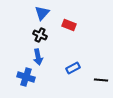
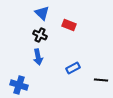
blue triangle: rotated 28 degrees counterclockwise
blue cross: moved 7 px left, 8 px down
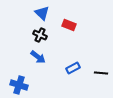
blue arrow: rotated 42 degrees counterclockwise
black line: moved 7 px up
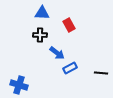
blue triangle: rotated 42 degrees counterclockwise
red rectangle: rotated 40 degrees clockwise
black cross: rotated 24 degrees counterclockwise
blue arrow: moved 19 px right, 4 px up
blue rectangle: moved 3 px left
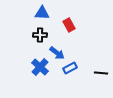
blue cross: moved 21 px right, 18 px up; rotated 24 degrees clockwise
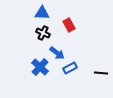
black cross: moved 3 px right, 2 px up; rotated 24 degrees clockwise
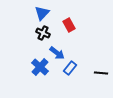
blue triangle: rotated 49 degrees counterclockwise
blue rectangle: rotated 24 degrees counterclockwise
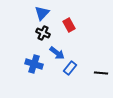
blue cross: moved 6 px left, 3 px up; rotated 24 degrees counterclockwise
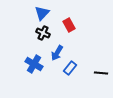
blue arrow: rotated 84 degrees clockwise
blue cross: rotated 12 degrees clockwise
